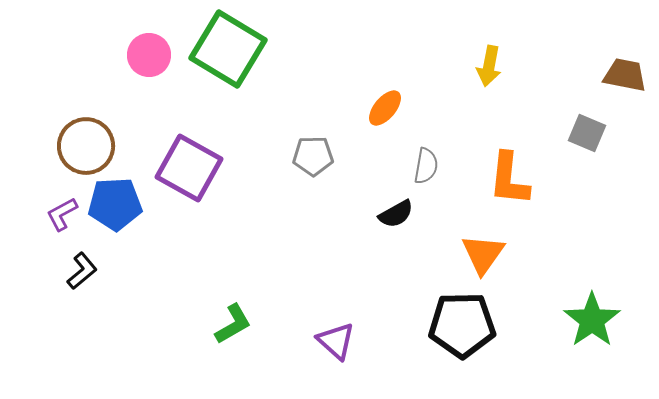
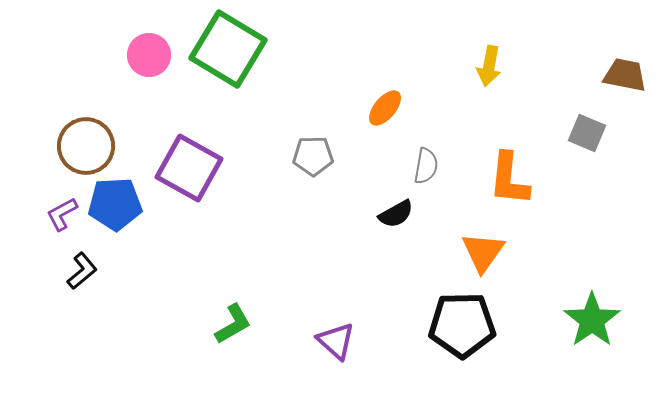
orange triangle: moved 2 px up
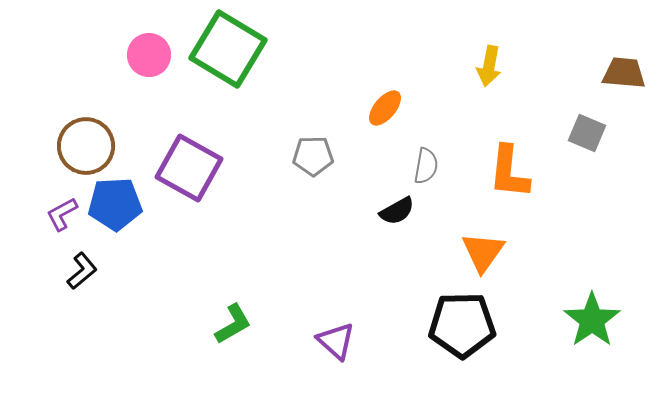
brown trapezoid: moved 1 px left, 2 px up; rotated 6 degrees counterclockwise
orange L-shape: moved 7 px up
black semicircle: moved 1 px right, 3 px up
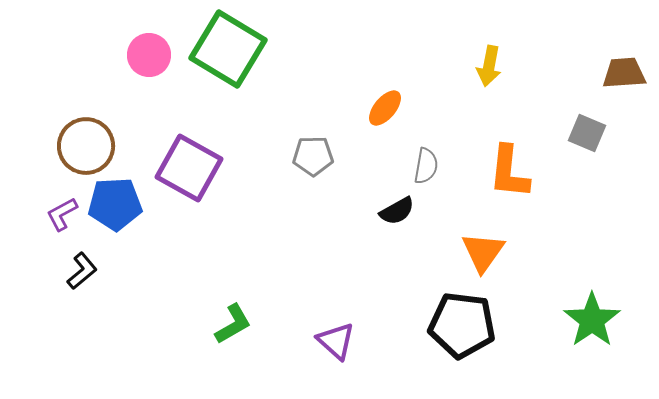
brown trapezoid: rotated 9 degrees counterclockwise
black pentagon: rotated 8 degrees clockwise
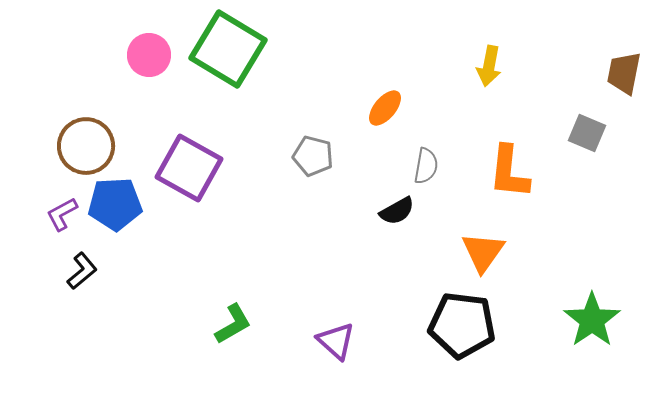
brown trapezoid: rotated 75 degrees counterclockwise
gray pentagon: rotated 15 degrees clockwise
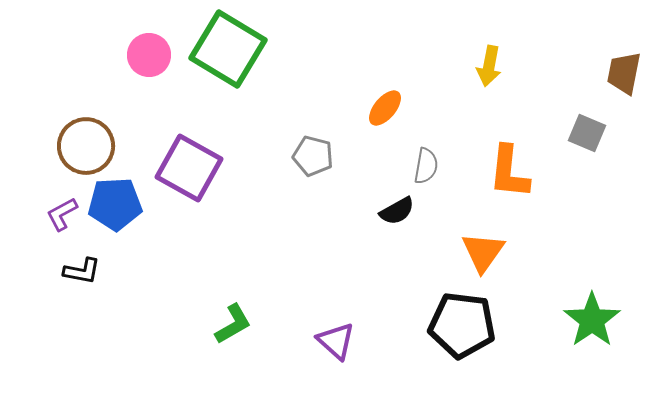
black L-shape: rotated 51 degrees clockwise
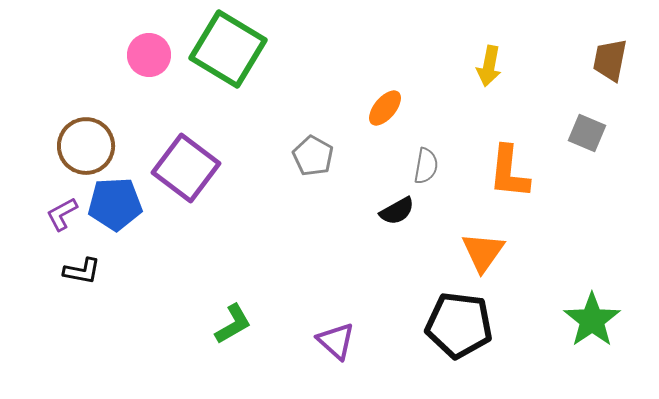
brown trapezoid: moved 14 px left, 13 px up
gray pentagon: rotated 15 degrees clockwise
purple square: moved 3 px left; rotated 8 degrees clockwise
black pentagon: moved 3 px left
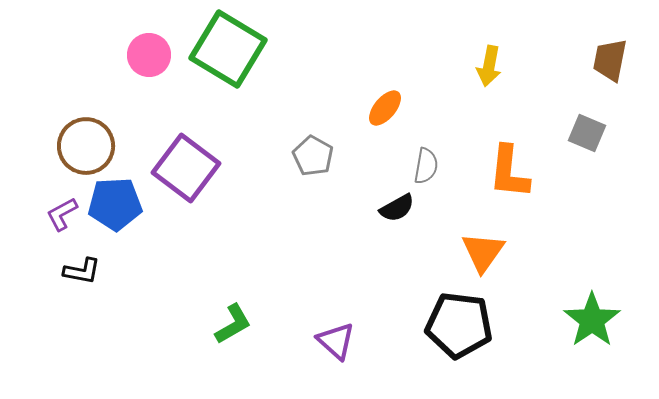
black semicircle: moved 3 px up
